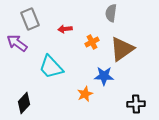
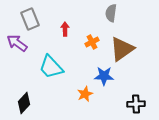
red arrow: rotated 96 degrees clockwise
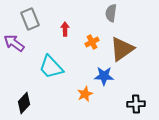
purple arrow: moved 3 px left
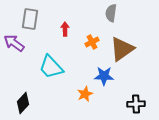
gray rectangle: rotated 30 degrees clockwise
black diamond: moved 1 px left
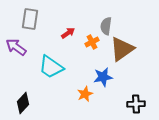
gray semicircle: moved 5 px left, 13 px down
red arrow: moved 3 px right, 4 px down; rotated 56 degrees clockwise
purple arrow: moved 2 px right, 4 px down
cyan trapezoid: rotated 12 degrees counterclockwise
blue star: moved 1 px left, 1 px down; rotated 12 degrees counterclockwise
